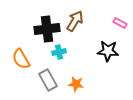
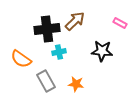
brown arrow: rotated 15 degrees clockwise
black star: moved 6 px left
orange semicircle: rotated 25 degrees counterclockwise
gray rectangle: moved 2 px left, 1 px down
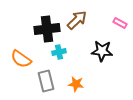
brown arrow: moved 2 px right, 1 px up
gray rectangle: rotated 15 degrees clockwise
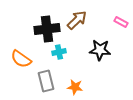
pink rectangle: moved 1 px right, 1 px up
black star: moved 2 px left, 1 px up
orange star: moved 1 px left, 3 px down
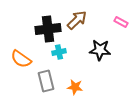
black cross: moved 1 px right
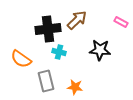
cyan cross: rotated 24 degrees clockwise
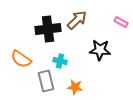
cyan cross: moved 1 px right, 9 px down
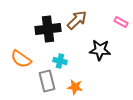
gray rectangle: moved 1 px right
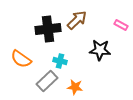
pink rectangle: moved 3 px down
gray rectangle: rotated 60 degrees clockwise
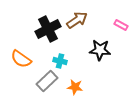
brown arrow: rotated 10 degrees clockwise
black cross: rotated 20 degrees counterclockwise
